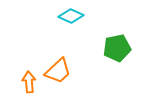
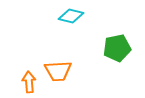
cyan diamond: rotated 10 degrees counterclockwise
orange trapezoid: rotated 40 degrees clockwise
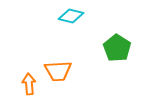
green pentagon: rotated 28 degrees counterclockwise
orange arrow: moved 2 px down
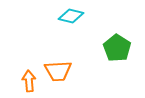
orange arrow: moved 3 px up
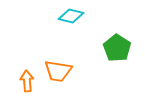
orange trapezoid: rotated 12 degrees clockwise
orange arrow: moved 2 px left
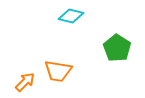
orange arrow: moved 2 px left, 1 px down; rotated 50 degrees clockwise
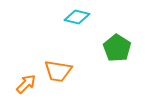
cyan diamond: moved 6 px right, 1 px down
orange arrow: moved 1 px right, 2 px down
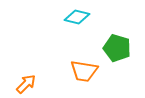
green pentagon: rotated 16 degrees counterclockwise
orange trapezoid: moved 26 px right
